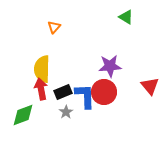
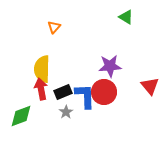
green diamond: moved 2 px left, 1 px down
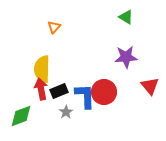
purple star: moved 16 px right, 9 px up
black rectangle: moved 4 px left, 1 px up
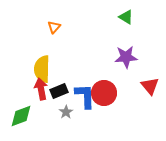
red circle: moved 1 px down
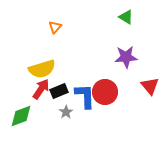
orange triangle: moved 1 px right
yellow semicircle: rotated 108 degrees counterclockwise
red arrow: rotated 45 degrees clockwise
red circle: moved 1 px right, 1 px up
